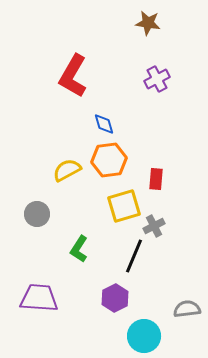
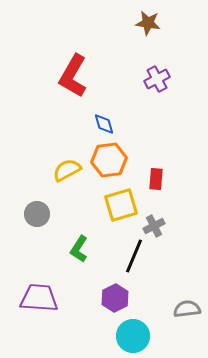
yellow square: moved 3 px left, 1 px up
cyan circle: moved 11 px left
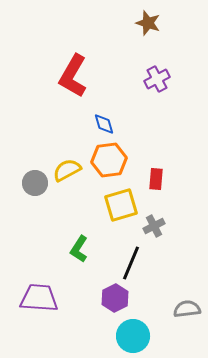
brown star: rotated 10 degrees clockwise
gray circle: moved 2 px left, 31 px up
black line: moved 3 px left, 7 px down
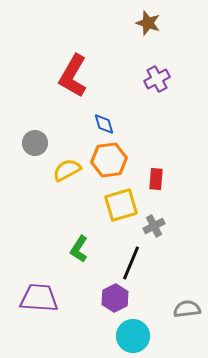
gray circle: moved 40 px up
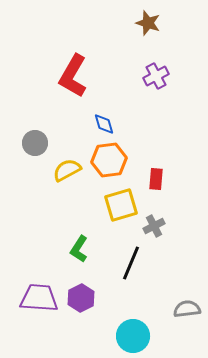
purple cross: moved 1 px left, 3 px up
purple hexagon: moved 34 px left
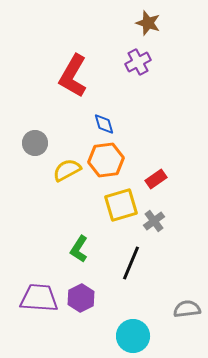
purple cross: moved 18 px left, 14 px up
orange hexagon: moved 3 px left
red rectangle: rotated 50 degrees clockwise
gray cross: moved 5 px up; rotated 10 degrees counterclockwise
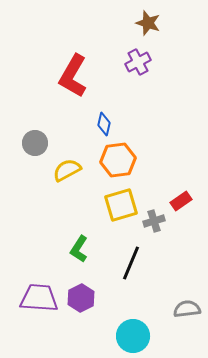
blue diamond: rotated 30 degrees clockwise
orange hexagon: moved 12 px right
red rectangle: moved 25 px right, 22 px down
gray cross: rotated 20 degrees clockwise
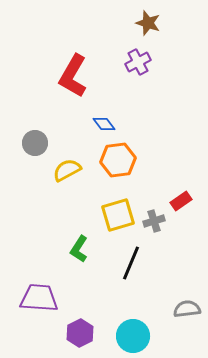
blue diamond: rotated 50 degrees counterclockwise
yellow square: moved 3 px left, 10 px down
purple hexagon: moved 1 px left, 35 px down
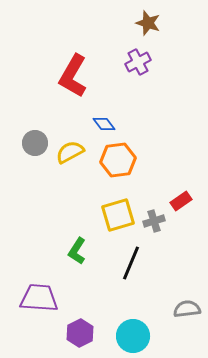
yellow semicircle: moved 3 px right, 18 px up
green L-shape: moved 2 px left, 2 px down
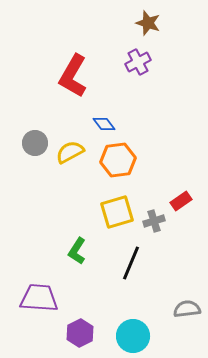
yellow square: moved 1 px left, 3 px up
